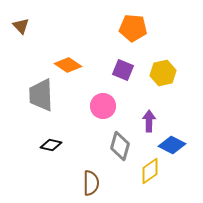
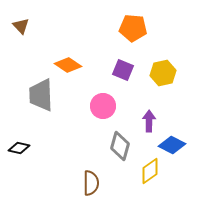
black diamond: moved 32 px left, 3 px down
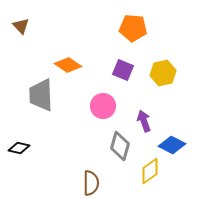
purple arrow: moved 5 px left; rotated 20 degrees counterclockwise
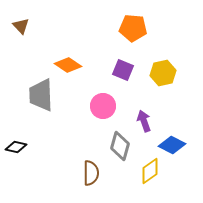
black diamond: moved 3 px left, 1 px up
brown semicircle: moved 10 px up
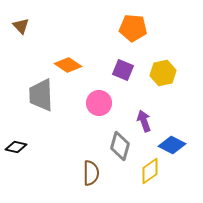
pink circle: moved 4 px left, 3 px up
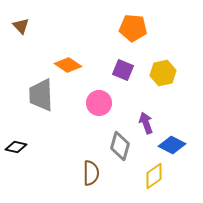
purple arrow: moved 2 px right, 2 px down
yellow diamond: moved 4 px right, 5 px down
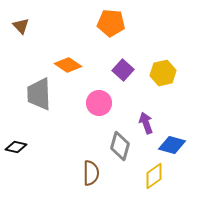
orange pentagon: moved 22 px left, 5 px up
purple square: rotated 20 degrees clockwise
gray trapezoid: moved 2 px left, 1 px up
blue diamond: rotated 12 degrees counterclockwise
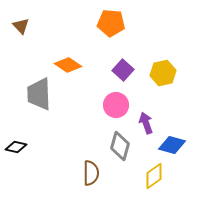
pink circle: moved 17 px right, 2 px down
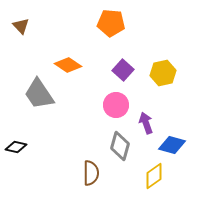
gray trapezoid: rotated 32 degrees counterclockwise
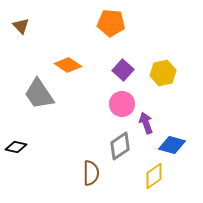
pink circle: moved 6 px right, 1 px up
gray diamond: rotated 40 degrees clockwise
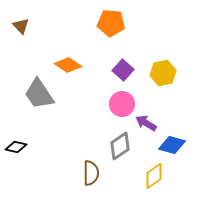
purple arrow: rotated 40 degrees counterclockwise
